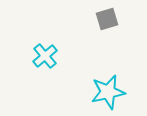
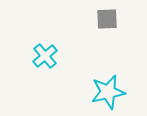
gray square: rotated 15 degrees clockwise
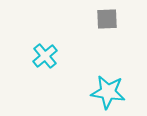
cyan star: rotated 20 degrees clockwise
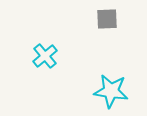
cyan star: moved 3 px right, 1 px up
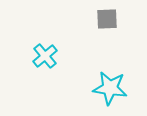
cyan star: moved 1 px left, 3 px up
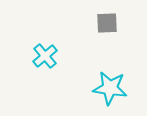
gray square: moved 4 px down
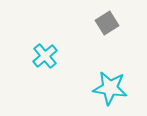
gray square: rotated 30 degrees counterclockwise
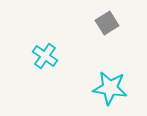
cyan cross: rotated 15 degrees counterclockwise
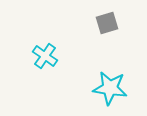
gray square: rotated 15 degrees clockwise
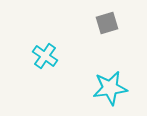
cyan star: rotated 16 degrees counterclockwise
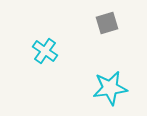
cyan cross: moved 5 px up
